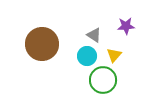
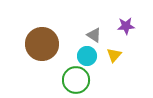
green circle: moved 27 px left
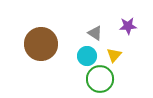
purple star: moved 2 px right
gray triangle: moved 1 px right, 2 px up
brown circle: moved 1 px left
green circle: moved 24 px right, 1 px up
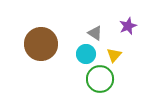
purple star: rotated 18 degrees counterclockwise
cyan circle: moved 1 px left, 2 px up
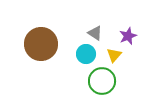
purple star: moved 10 px down
green circle: moved 2 px right, 2 px down
